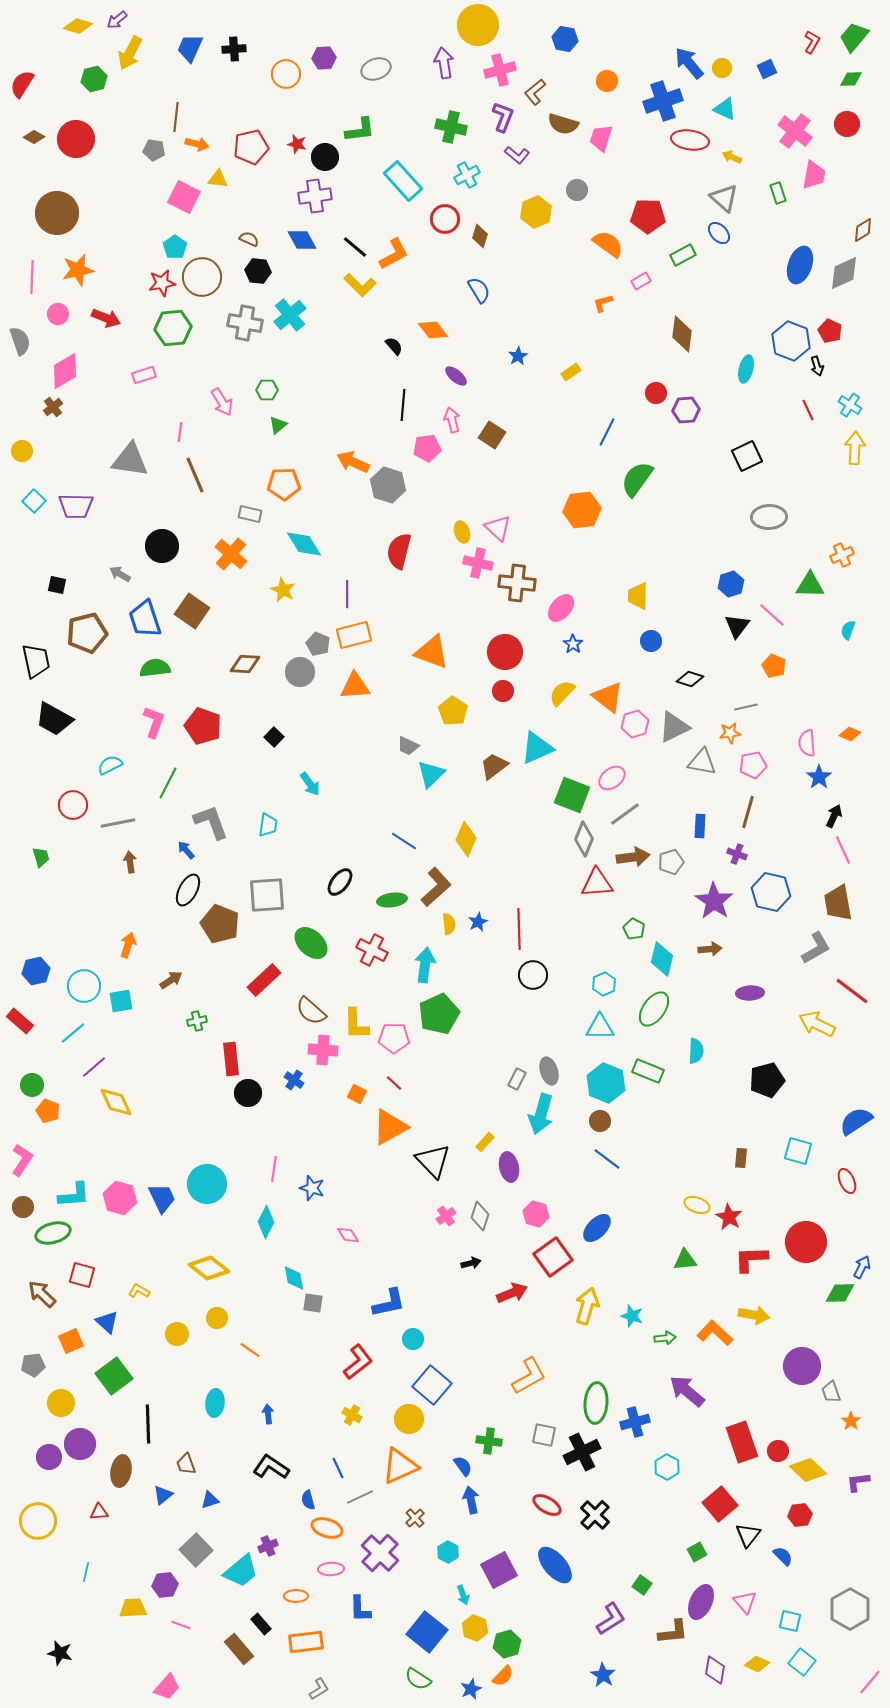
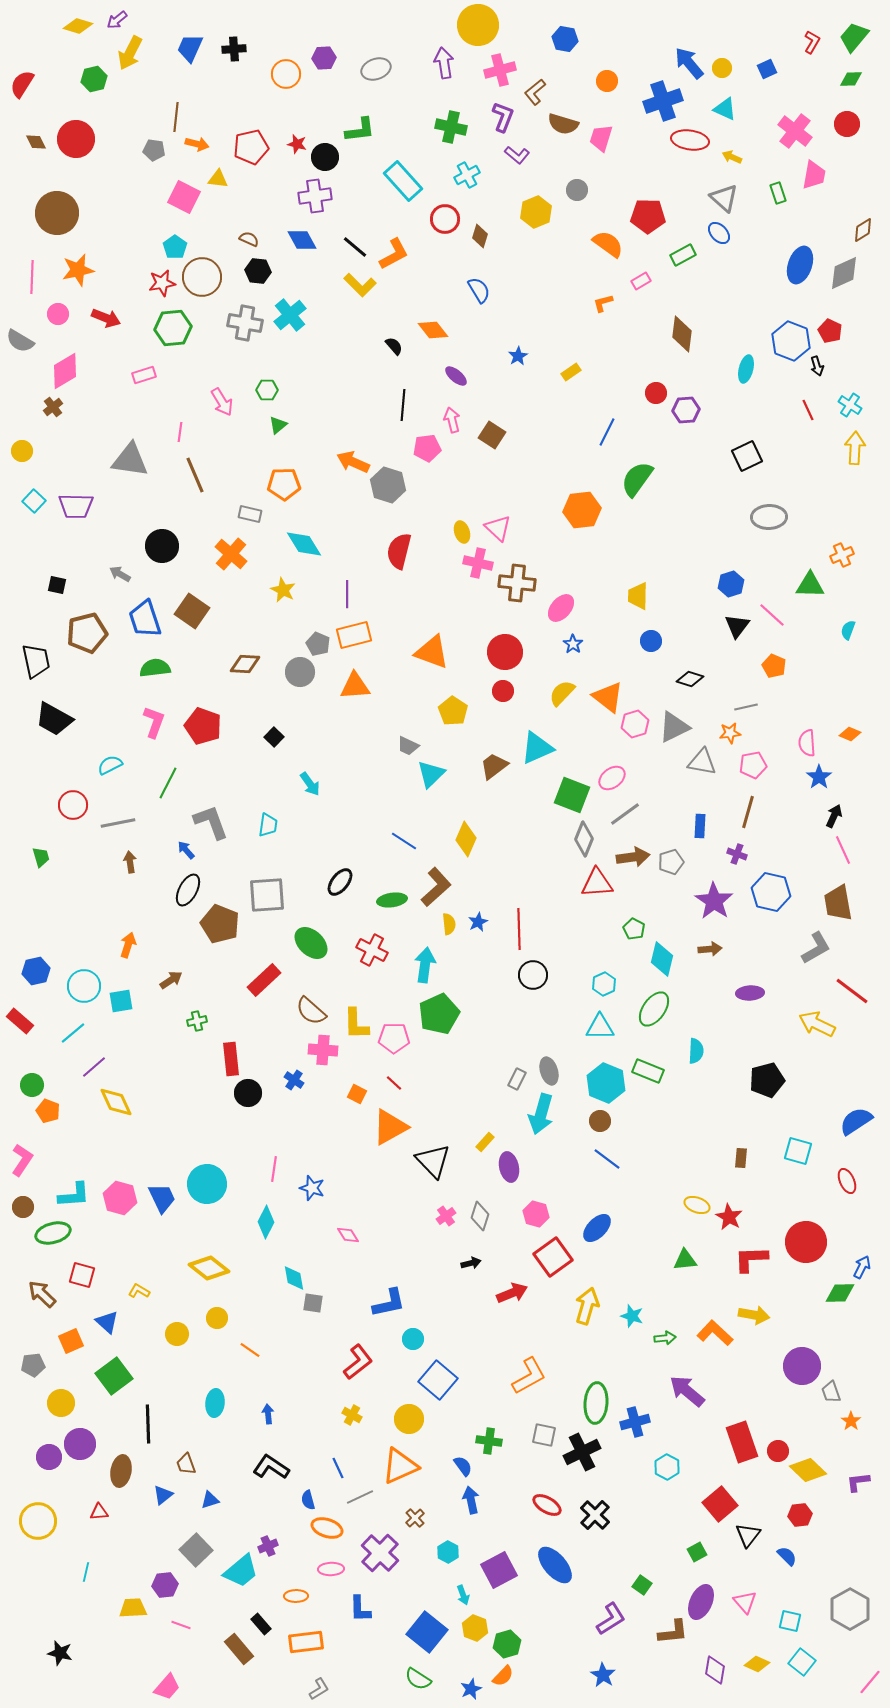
brown diamond at (34, 137): moved 2 px right, 5 px down; rotated 35 degrees clockwise
gray semicircle at (20, 341): rotated 140 degrees clockwise
blue square at (432, 1385): moved 6 px right, 5 px up
blue semicircle at (783, 1556): moved 4 px right
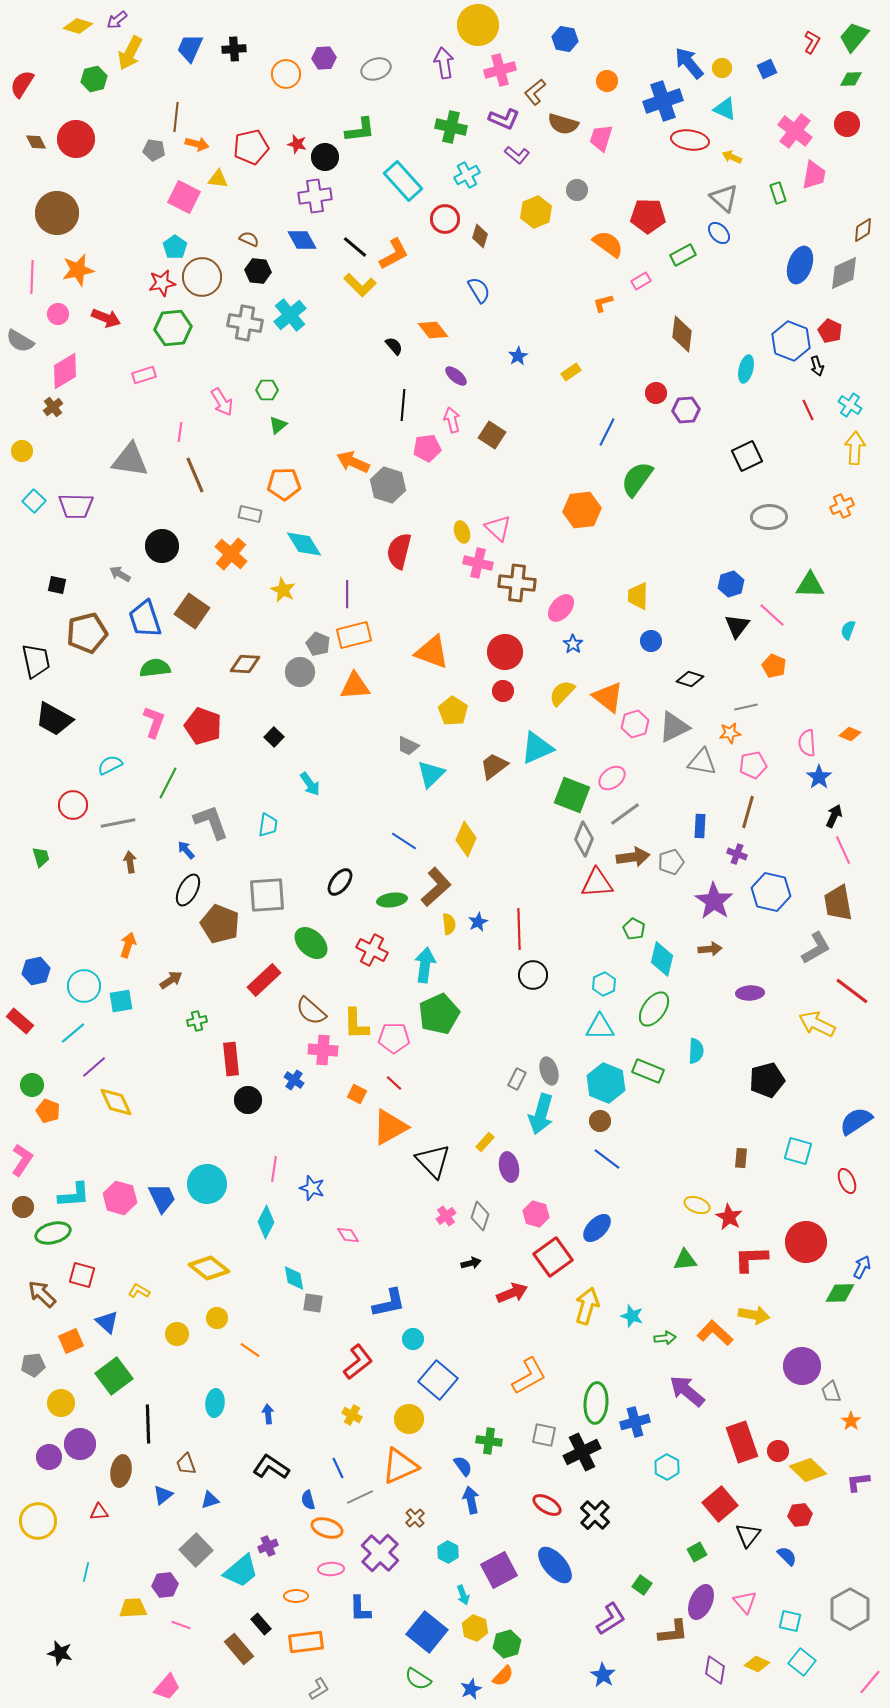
purple L-shape at (503, 117): moved 1 px right, 2 px down; rotated 92 degrees clockwise
orange cross at (842, 555): moved 49 px up
black circle at (248, 1093): moved 7 px down
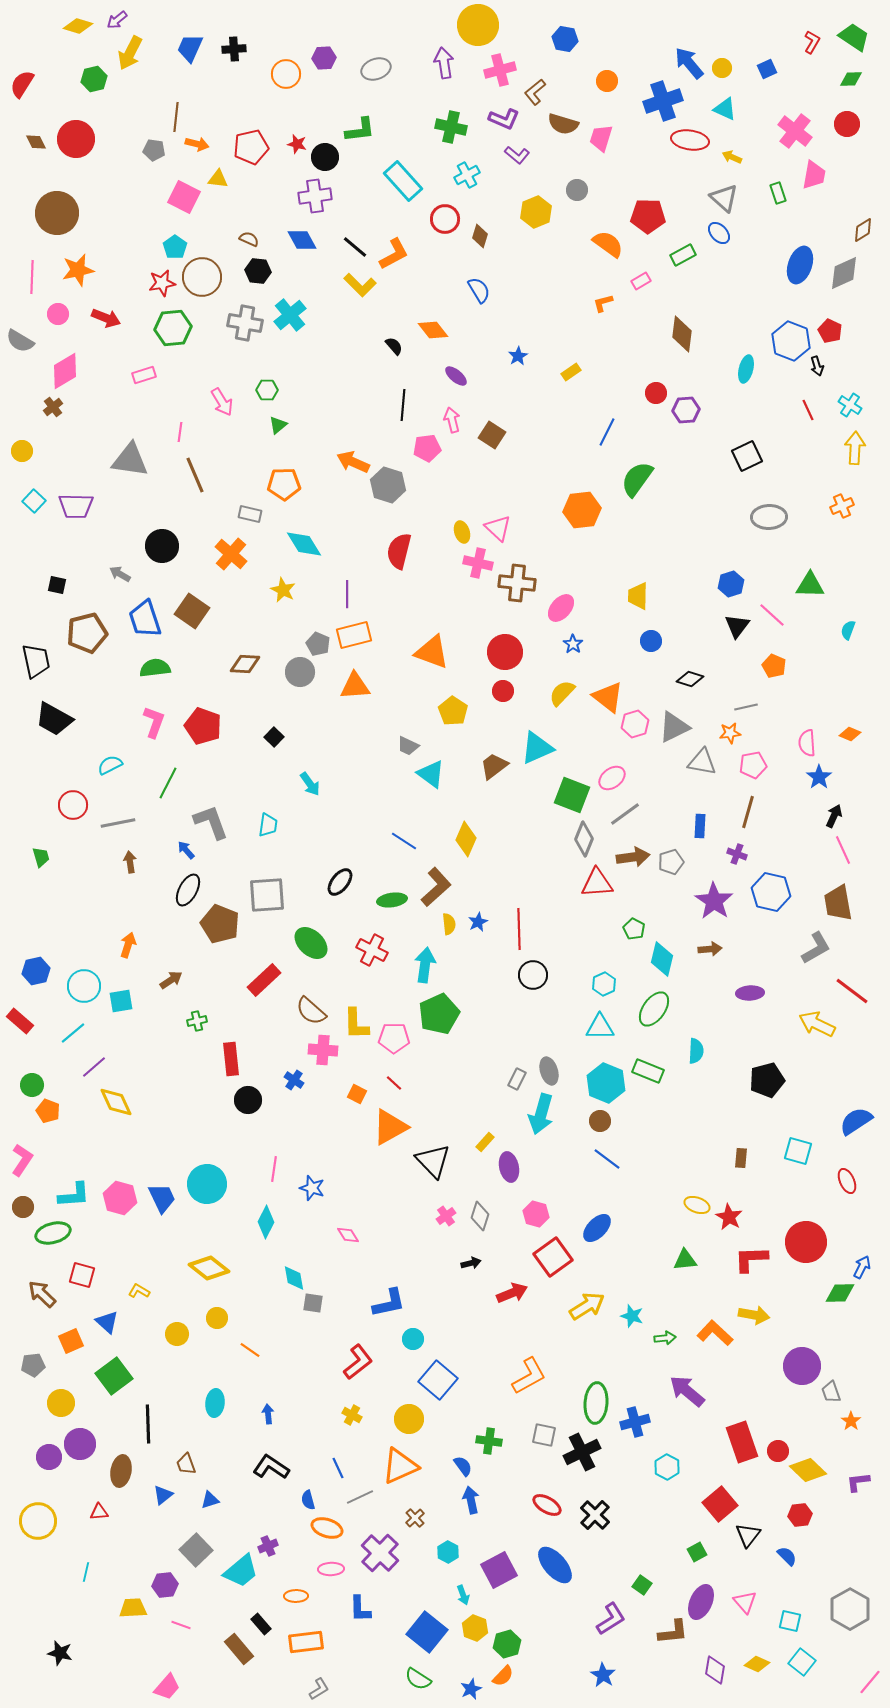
green trapezoid at (854, 37): rotated 84 degrees clockwise
cyan triangle at (431, 774): rotated 40 degrees counterclockwise
yellow arrow at (587, 1306): rotated 42 degrees clockwise
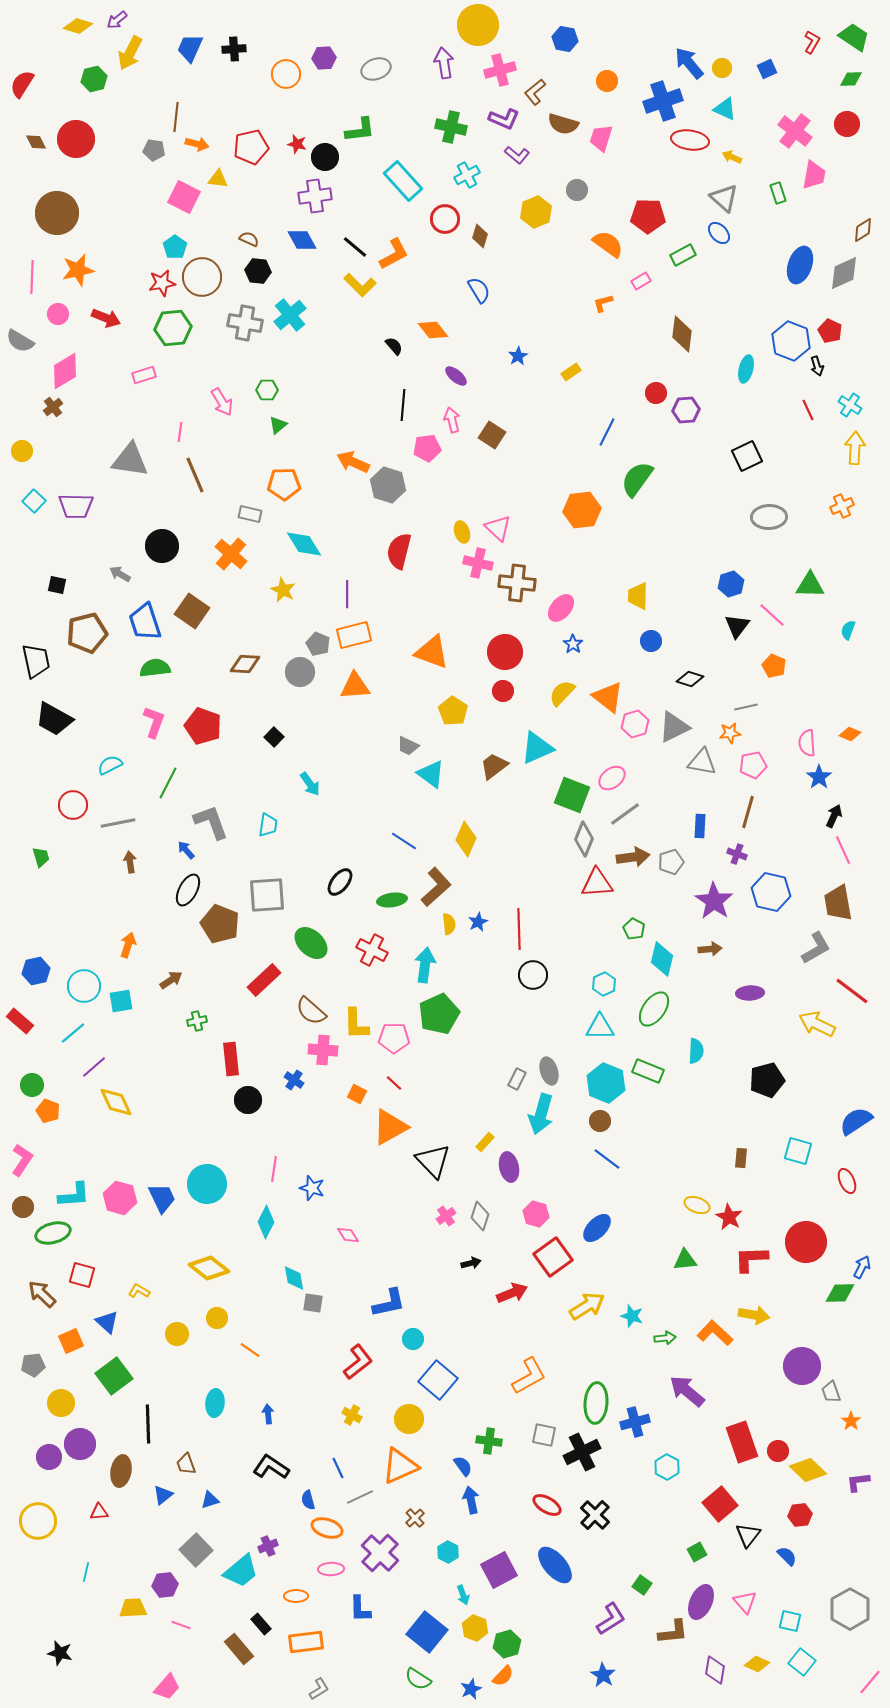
blue trapezoid at (145, 619): moved 3 px down
